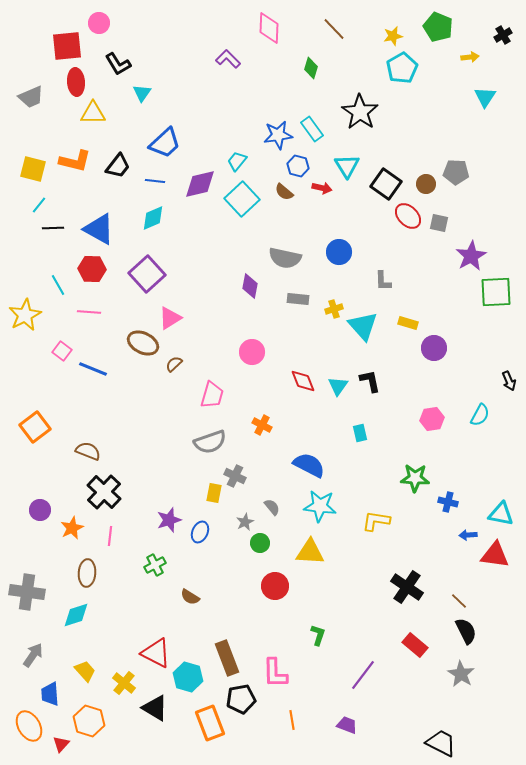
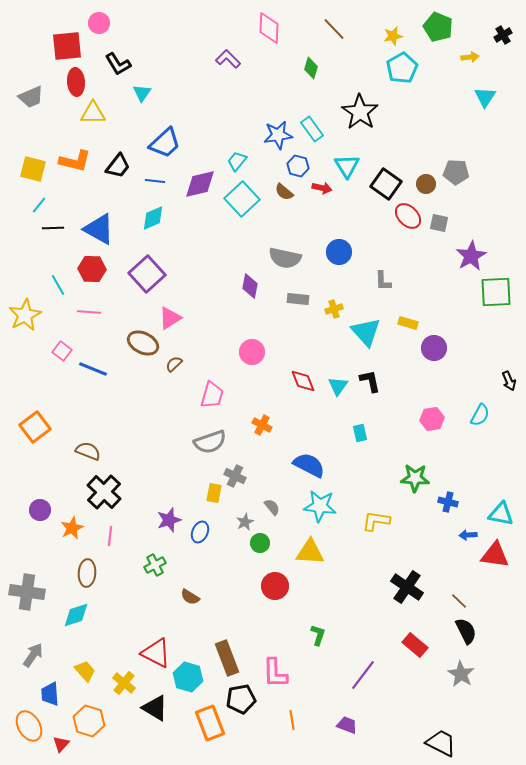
cyan triangle at (363, 326): moved 3 px right, 6 px down
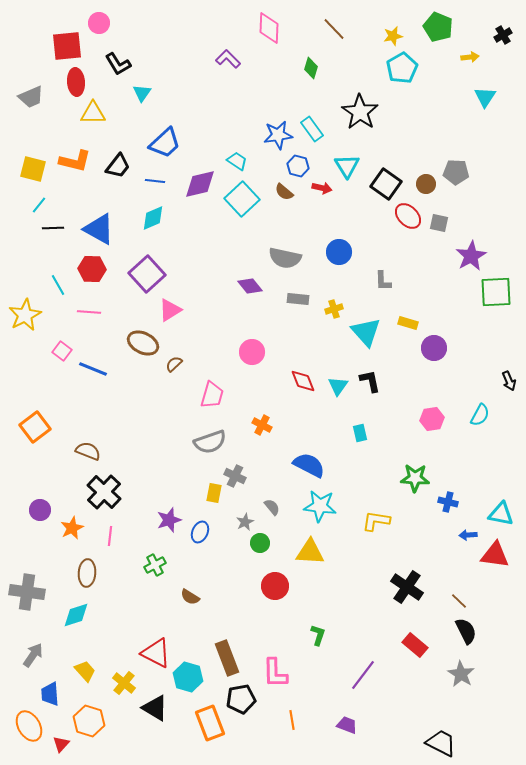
cyan trapezoid at (237, 161): rotated 85 degrees clockwise
purple diamond at (250, 286): rotated 50 degrees counterclockwise
pink triangle at (170, 318): moved 8 px up
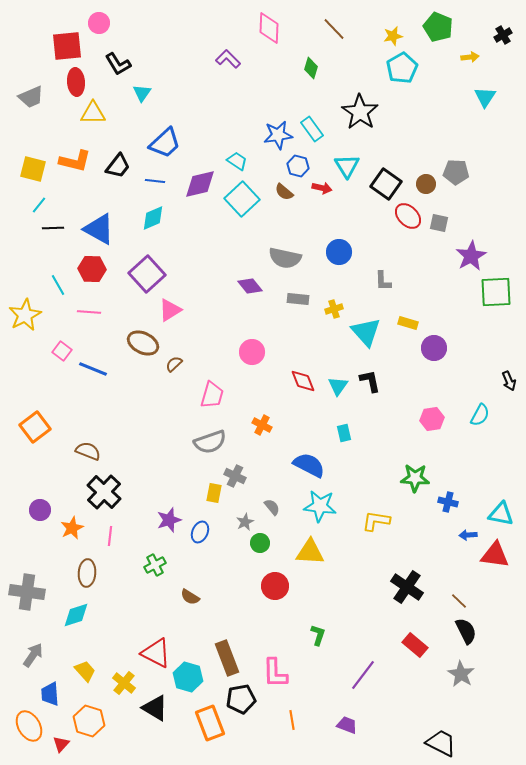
cyan rectangle at (360, 433): moved 16 px left
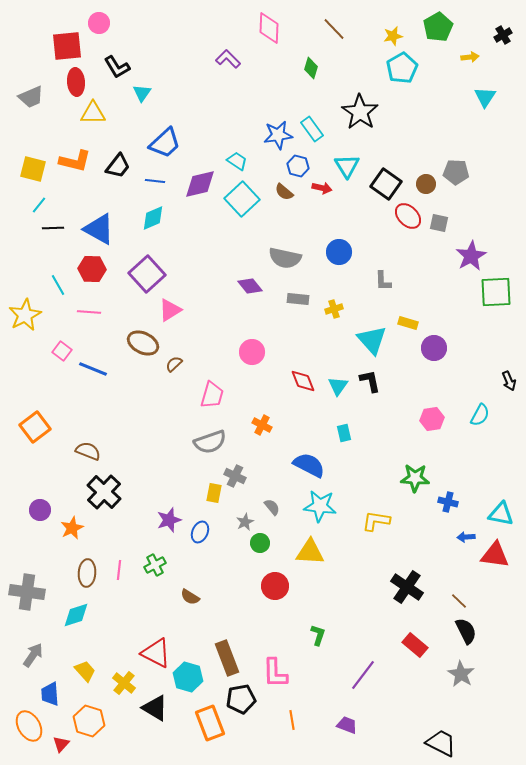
green pentagon at (438, 27): rotated 20 degrees clockwise
black L-shape at (118, 64): moved 1 px left, 3 px down
cyan triangle at (366, 332): moved 6 px right, 8 px down
blue arrow at (468, 535): moved 2 px left, 2 px down
pink line at (110, 536): moved 9 px right, 34 px down
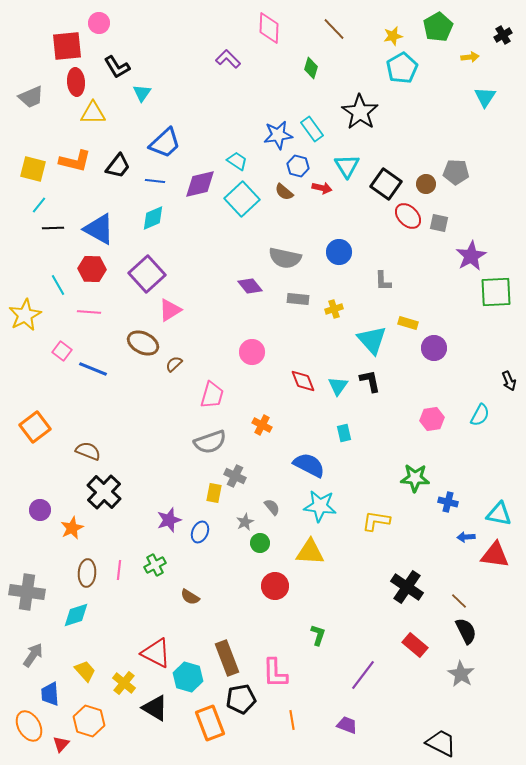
cyan triangle at (501, 514): moved 2 px left
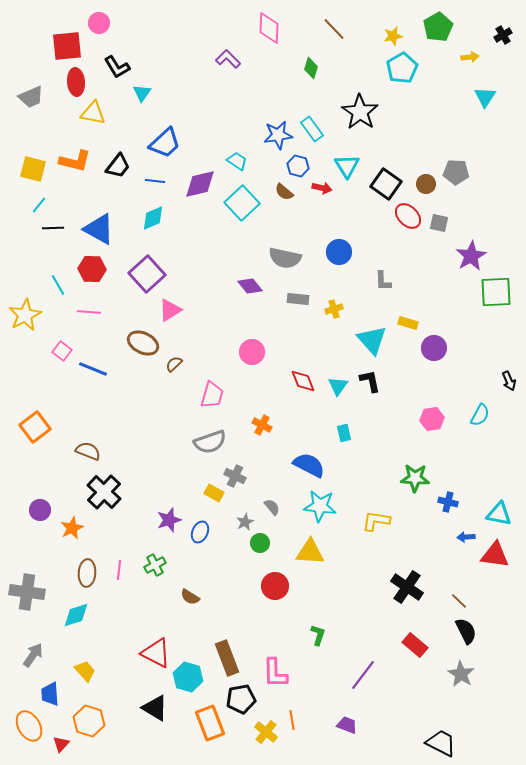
yellow triangle at (93, 113): rotated 12 degrees clockwise
cyan square at (242, 199): moved 4 px down
yellow rectangle at (214, 493): rotated 72 degrees counterclockwise
yellow cross at (124, 683): moved 142 px right, 49 px down
